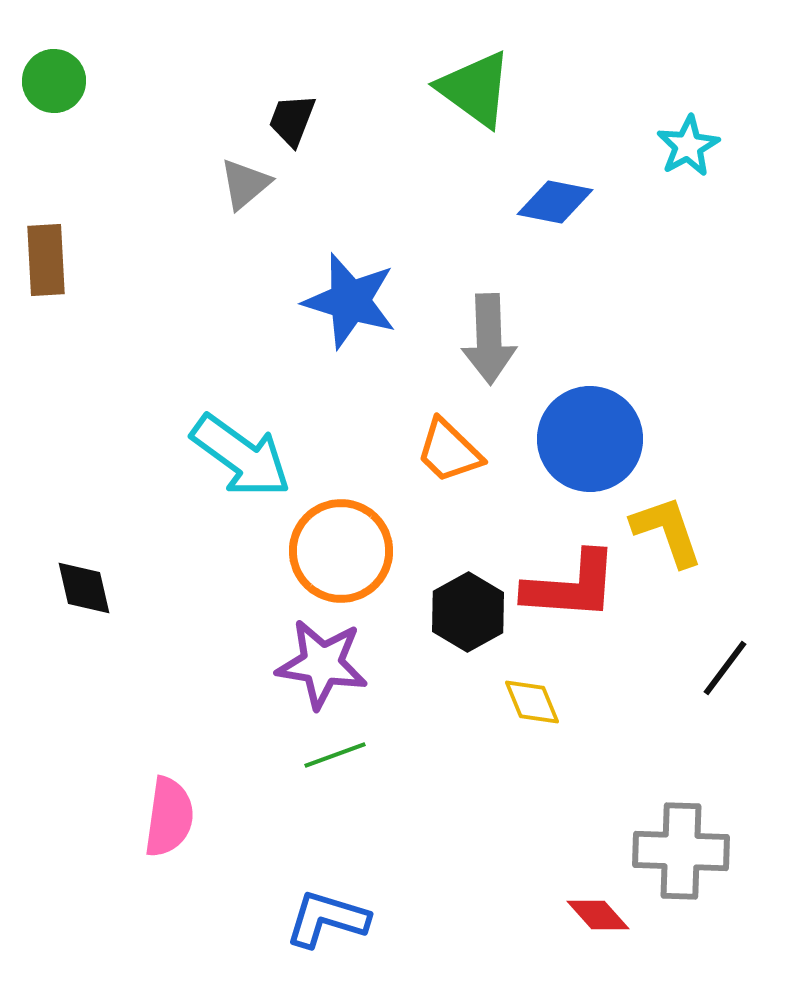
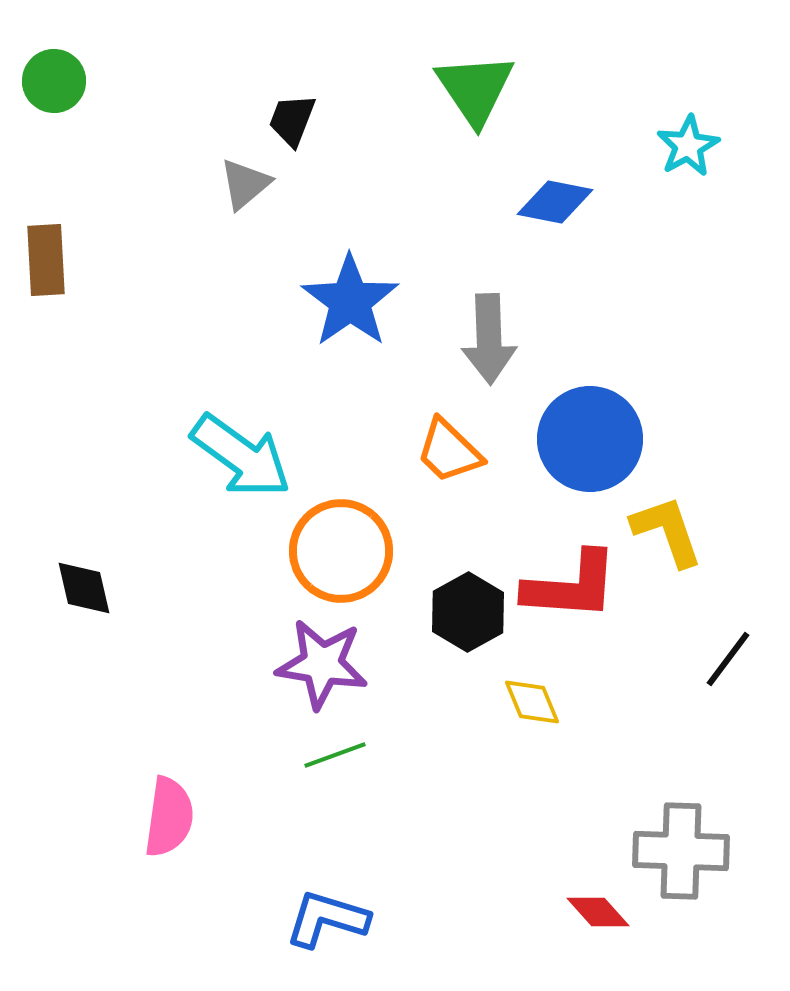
green triangle: rotated 20 degrees clockwise
blue star: rotated 20 degrees clockwise
black line: moved 3 px right, 9 px up
red diamond: moved 3 px up
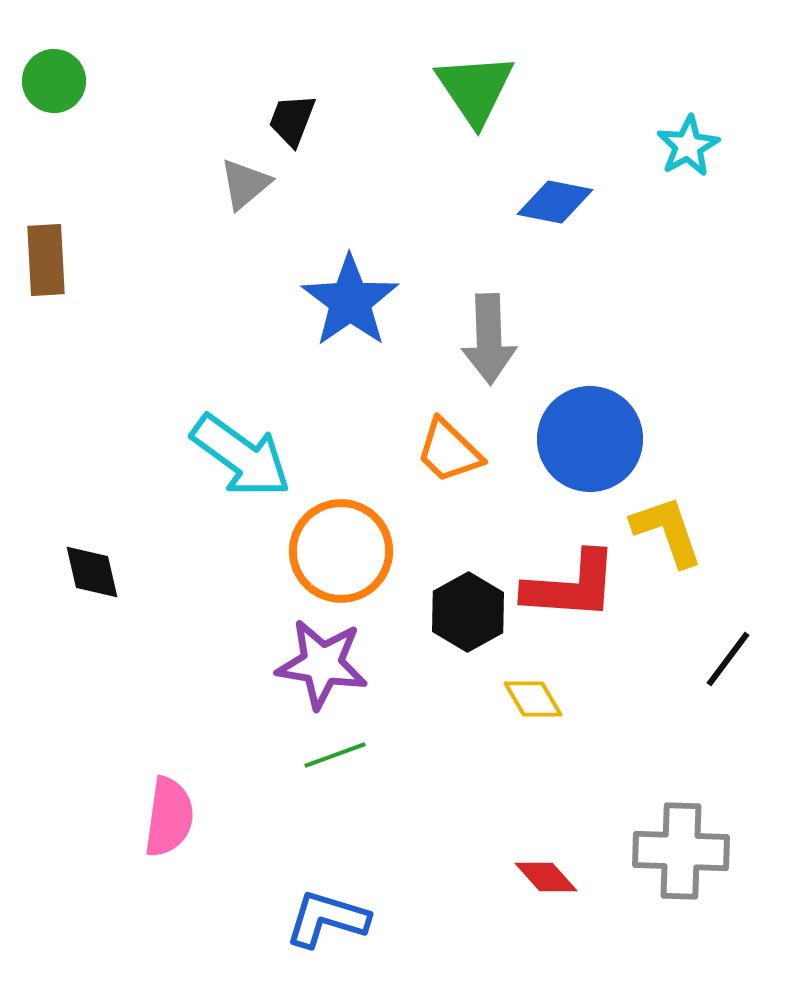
black diamond: moved 8 px right, 16 px up
yellow diamond: moved 1 px right, 3 px up; rotated 8 degrees counterclockwise
red diamond: moved 52 px left, 35 px up
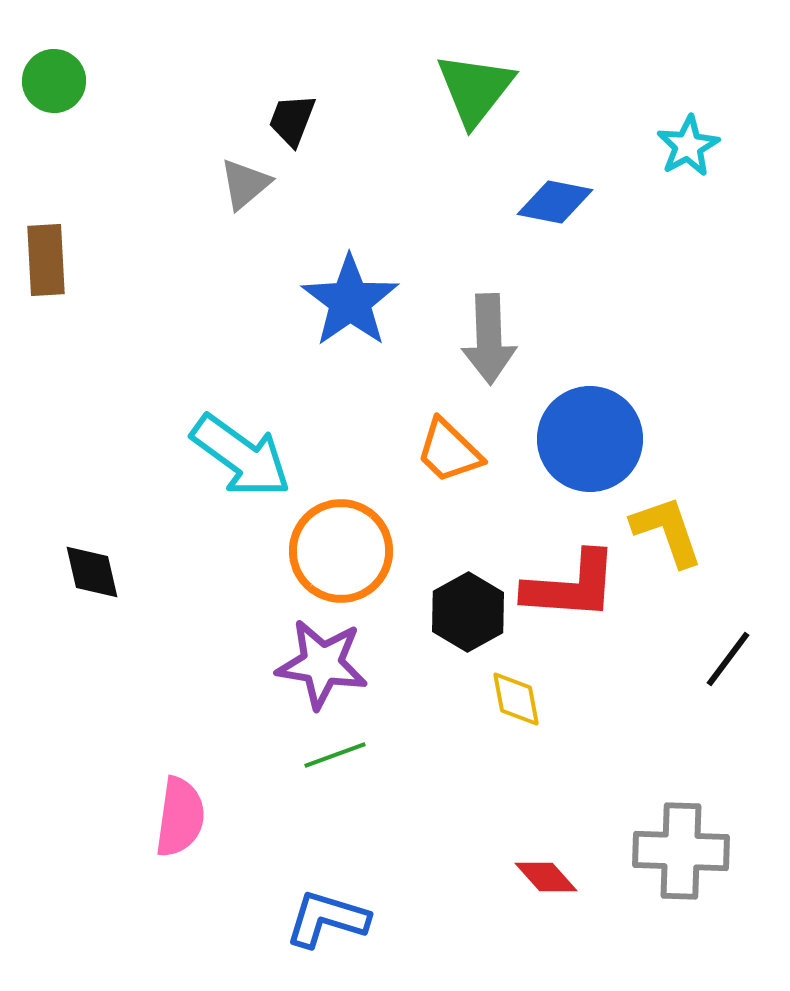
green triangle: rotated 12 degrees clockwise
yellow diamond: moved 17 px left; rotated 20 degrees clockwise
pink semicircle: moved 11 px right
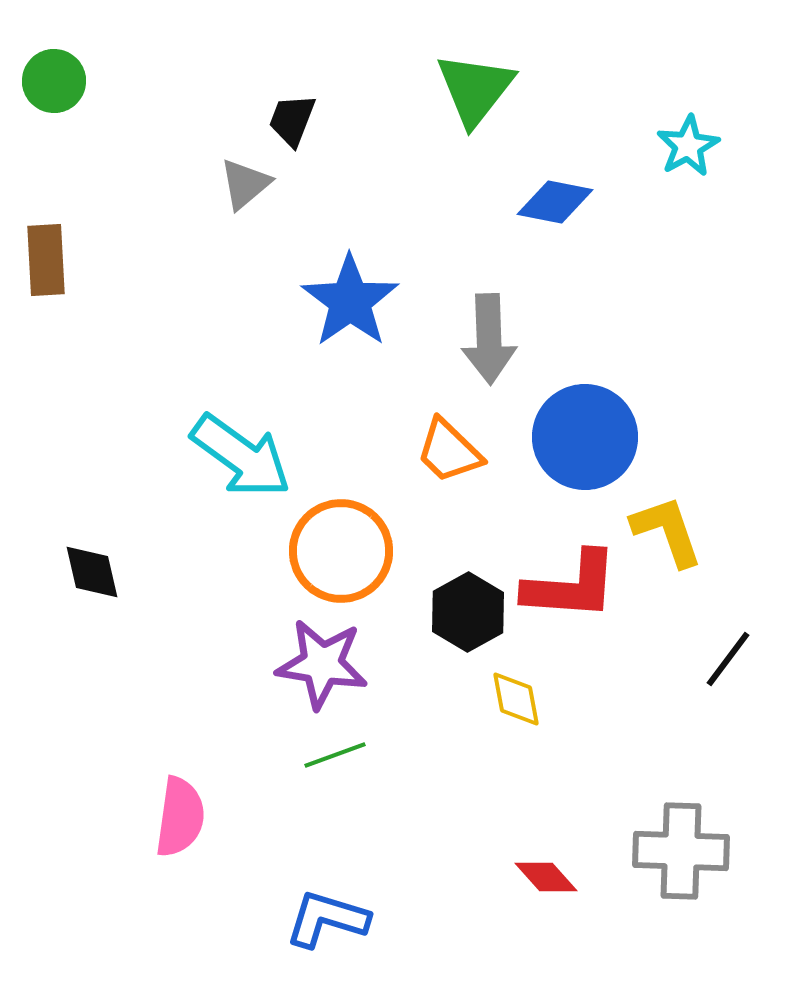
blue circle: moved 5 px left, 2 px up
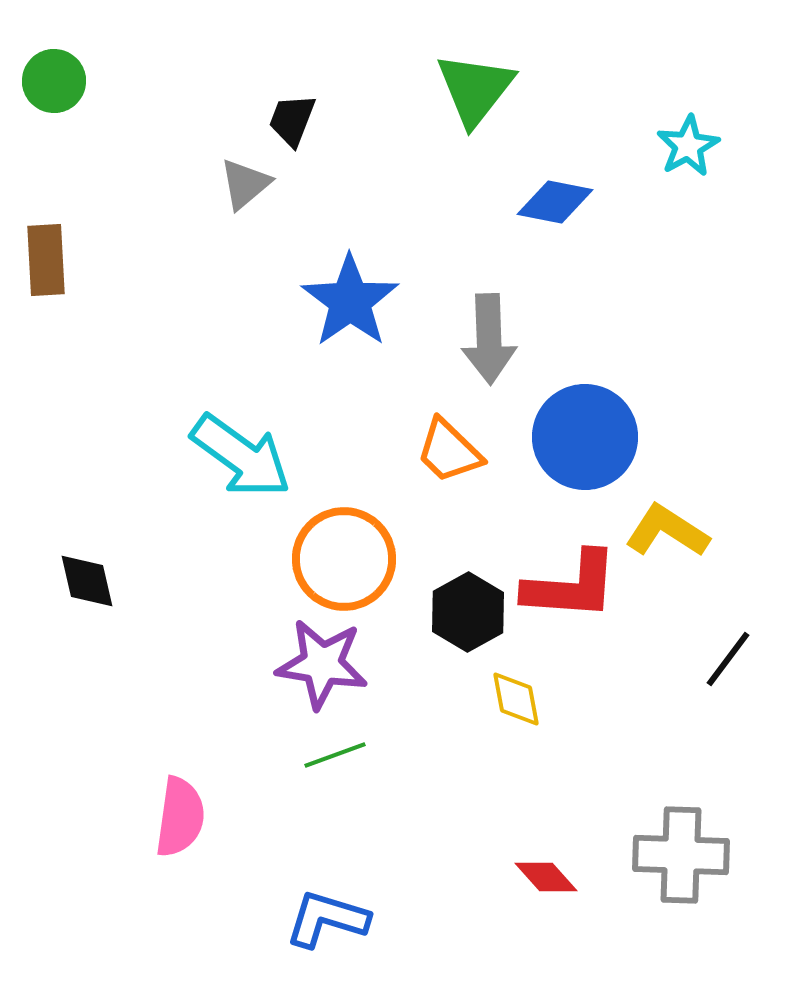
yellow L-shape: rotated 38 degrees counterclockwise
orange circle: moved 3 px right, 8 px down
black diamond: moved 5 px left, 9 px down
gray cross: moved 4 px down
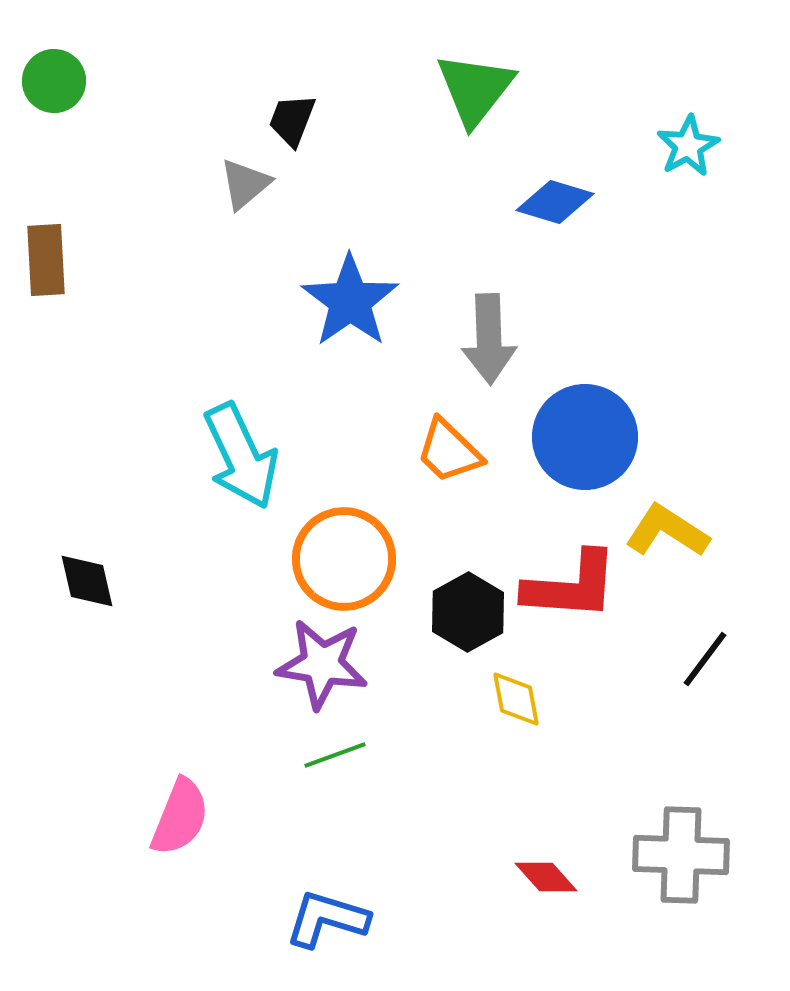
blue diamond: rotated 6 degrees clockwise
cyan arrow: rotated 29 degrees clockwise
black line: moved 23 px left
pink semicircle: rotated 14 degrees clockwise
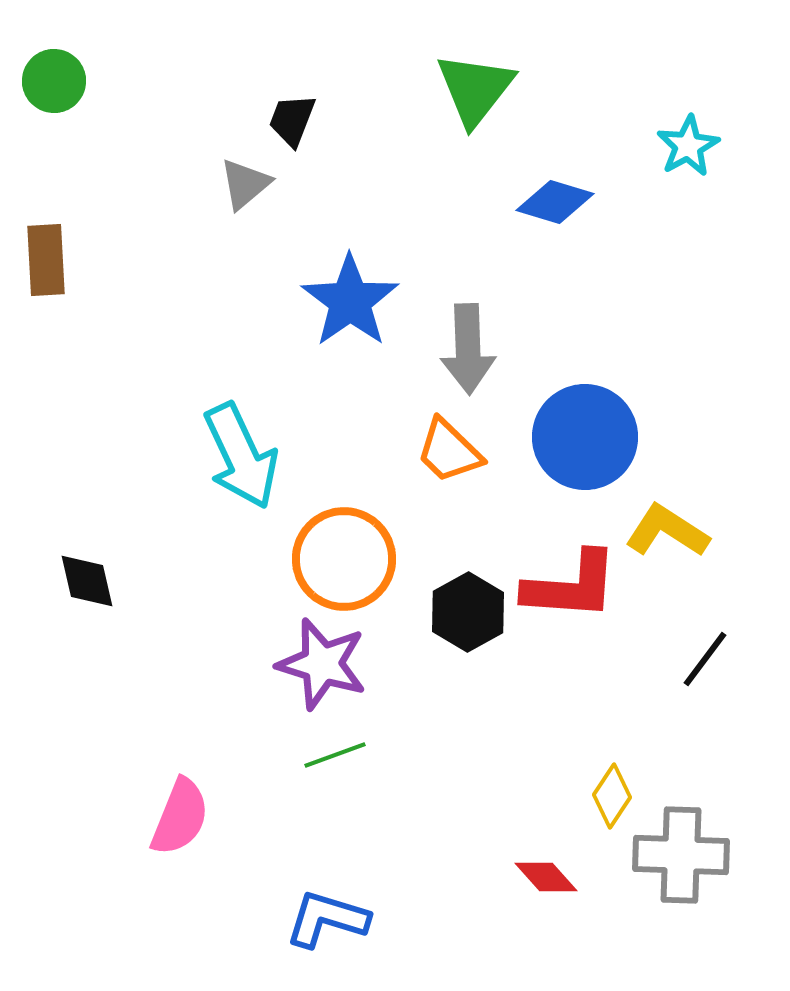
gray arrow: moved 21 px left, 10 px down
purple star: rotated 8 degrees clockwise
yellow diamond: moved 96 px right, 97 px down; rotated 44 degrees clockwise
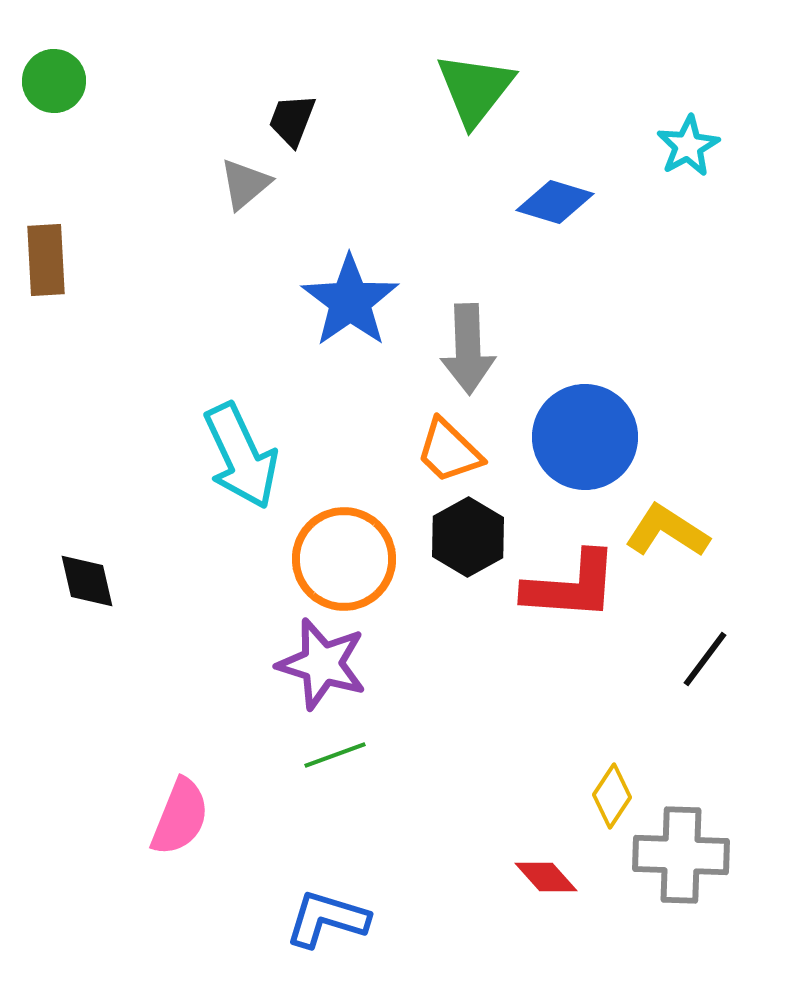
black hexagon: moved 75 px up
